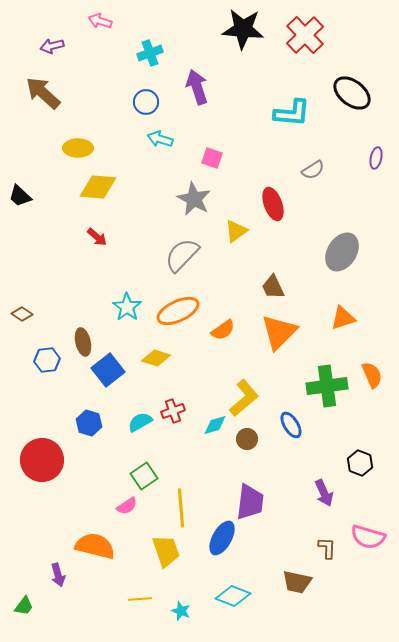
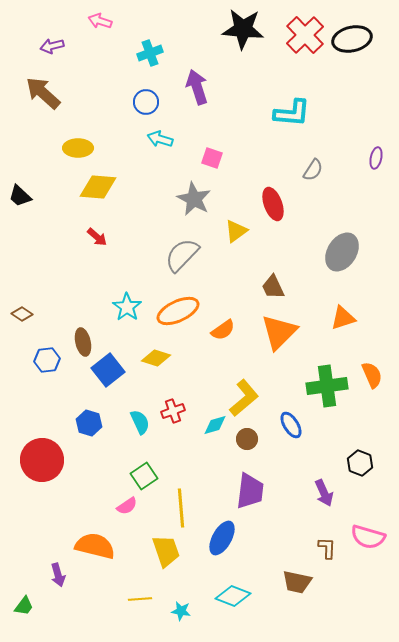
black ellipse at (352, 93): moved 54 px up; rotated 51 degrees counterclockwise
gray semicircle at (313, 170): rotated 25 degrees counterclockwise
cyan semicircle at (140, 422): rotated 95 degrees clockwise
purple trapezoid at (250, 502): moved 11 px up
cyan star at (181, 611): rotated 12 degrees counterclockwise
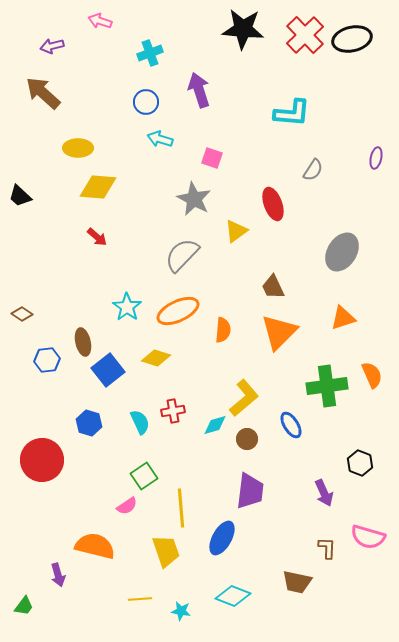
purple arrow at (197, 87): moved 2 px right, 3 px down
orange semicircle at (223, 330): rotated 50 degrees counterclockwise
red cross at (173, 411): rotated 10 degrees clockwise
